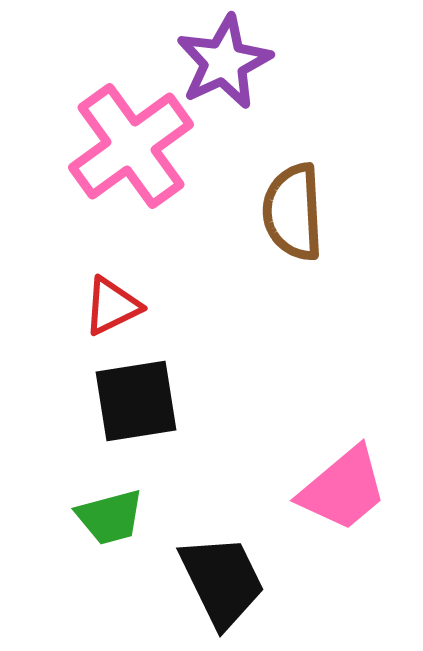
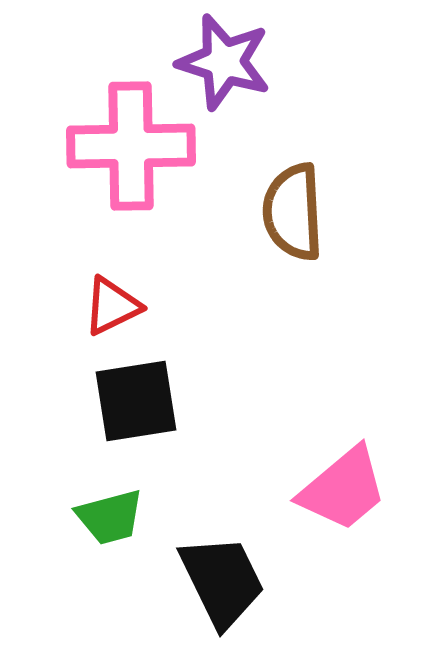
purple star: rotated 30 degrees counterclockwise
pink cross: rotated 35 degrees clockwise
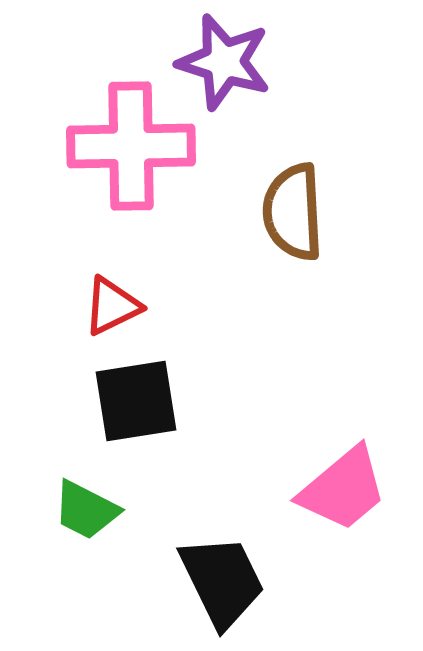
green trapezoid: moved 24 px left, 7 px up; rotated 42 degrees clockwise
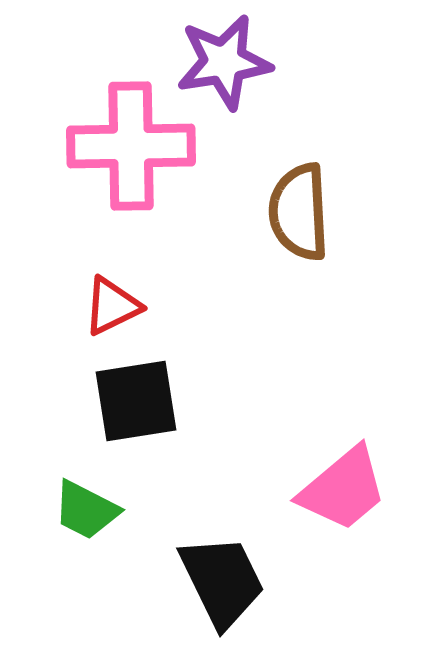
purple star: rotated 26 degrees counterclockwise
brown semicircle: moved 6 px right
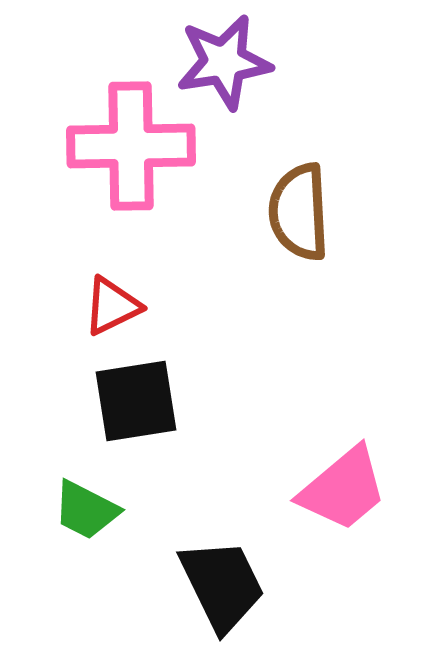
black trapezoid: moved 4 px down
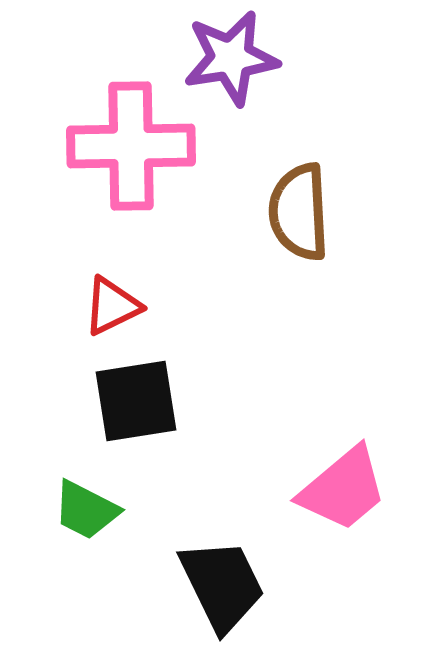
purple star: moved 7 px right, 4 px up
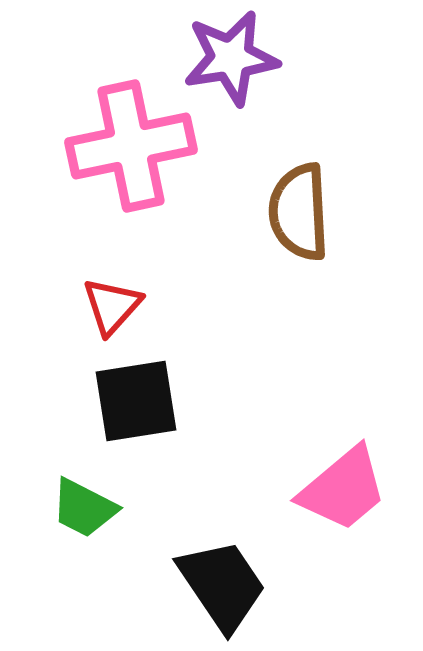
pink cross: rotated 11 degrees counterclockwise
red triangle: rotated 22 degrees counterclockwise
green trapezoid: moved 2 px left, 2 px up
black trapezoid: rotated 8 degrees counterclockwise
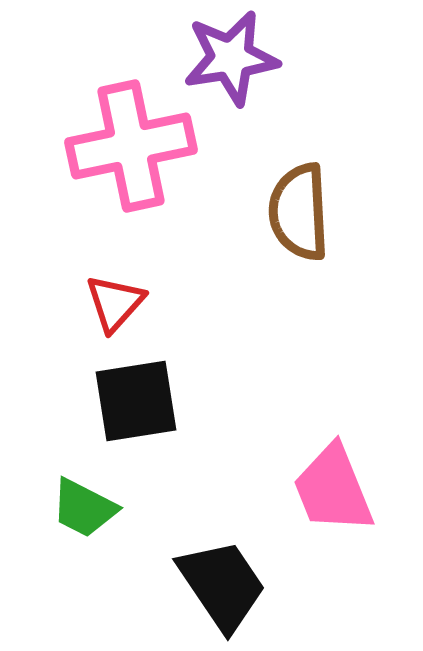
red triangle: moved 3 px right, 3 px up
pink trapezoid: moved 10 px left; rotated 108 degrees clockwise
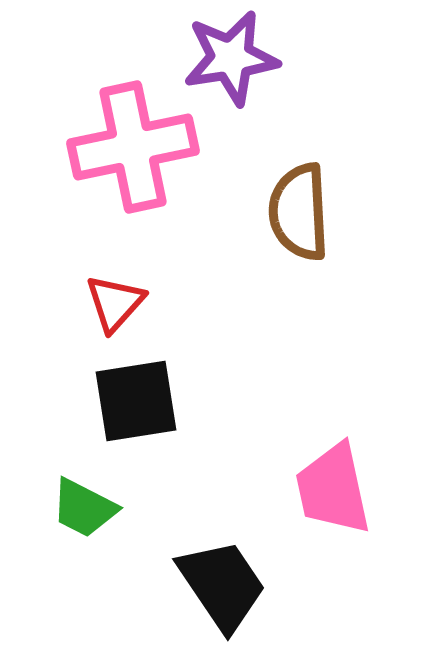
pink cross: moved 2 px right, 1 px down
pink trapezoid: rotated 10 degrees clockwise
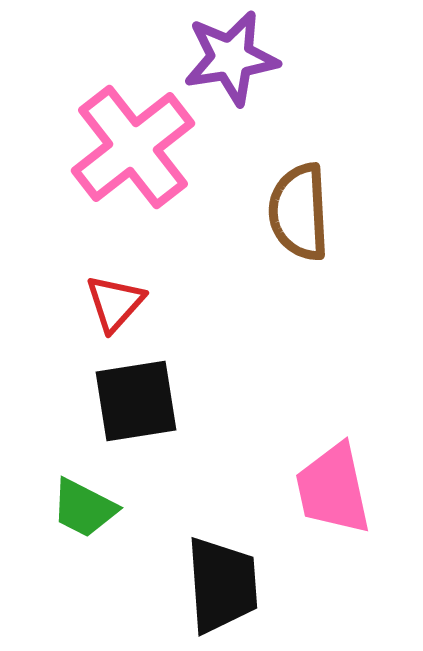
pink cross: rotated 26 degrees counterclockwise
black trapezoid: rotated 30 degrees clockwise
